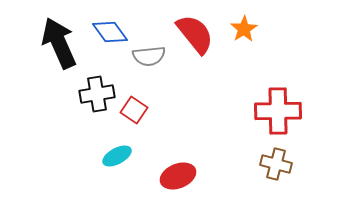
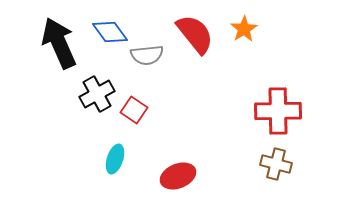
gray semicircle: moved 2 px left, 1 px up
black cross: rotated 20 degrees counterclockwise
cyan ellipse: moved 2 px left, 3 px down; rotated 44 degrees counterclockwise
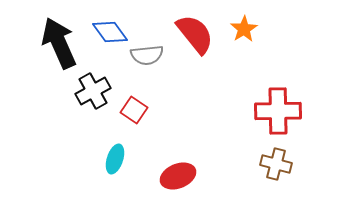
black cross: moved 4 px left, 3 px up
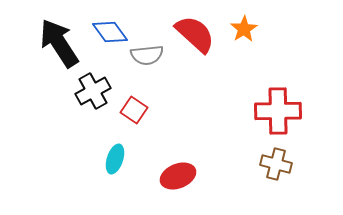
red semicircle: rotated 9 degrees counterclockwise
black arrow: rotated 9 degrees counterclockwise
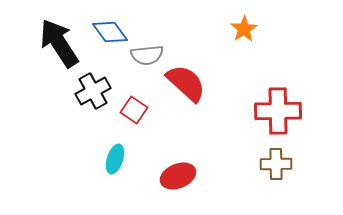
red semicircle: moved 9 px left, 49 px down
brown cross: rotated 16 degrees counterclockwise
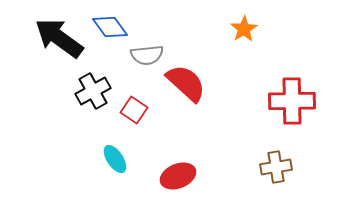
blue diamond: moved 5 px up
black arrow: moved 5 px up; rotated 21 degrees counterclockwise
red cross: moved 14 px right, 10 px up
cyan ellipse: rotated 52 degrees counterclockwise
brown cross: moved 3 px down; rotated 8 degrees counterclockwise
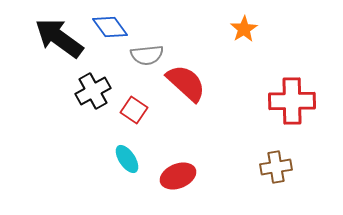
cyan ellipse: moved 12 px right
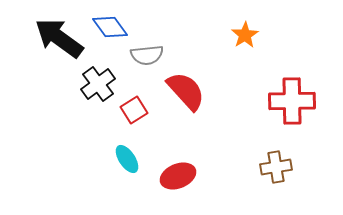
orange star: moved 1 px right, 6 px down
red semicircle: moved 8 px down; rotated 6 degrees clockwise
black cross: moved 5 px right, 7 px up; rotated 8 degrees counterclockwise
red square: rotated 24 degrees clockwise
